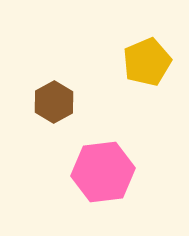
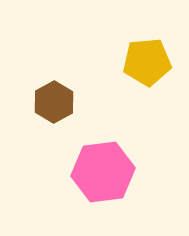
yellow pentagon: rotated 18 degrees clockwise
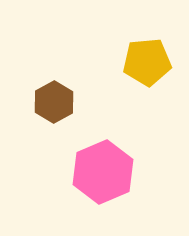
pink hexagon: rotated 16 degrees counterclockwise
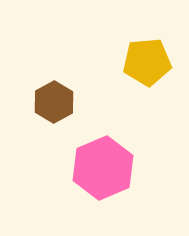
pink hexagon: moved 4 px up
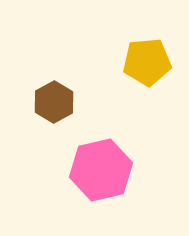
pink hexagon: moved 2 px left, 2 px down; rotated 10 degrees clockwise
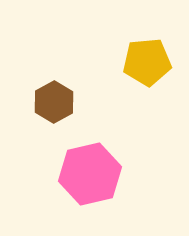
pink hexagon: moved 11 px left, 4 px down
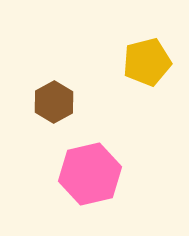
yellow pentagon: rotated 9 degrees counterclockwise
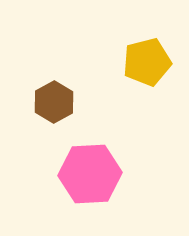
pink hexagon: rotated 10 degrees clockwise
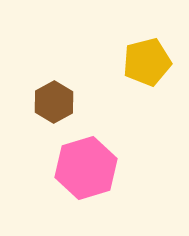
pink hexagon: moved 4 px left, 6 px up; rotated 14 degrees counterclockwise
